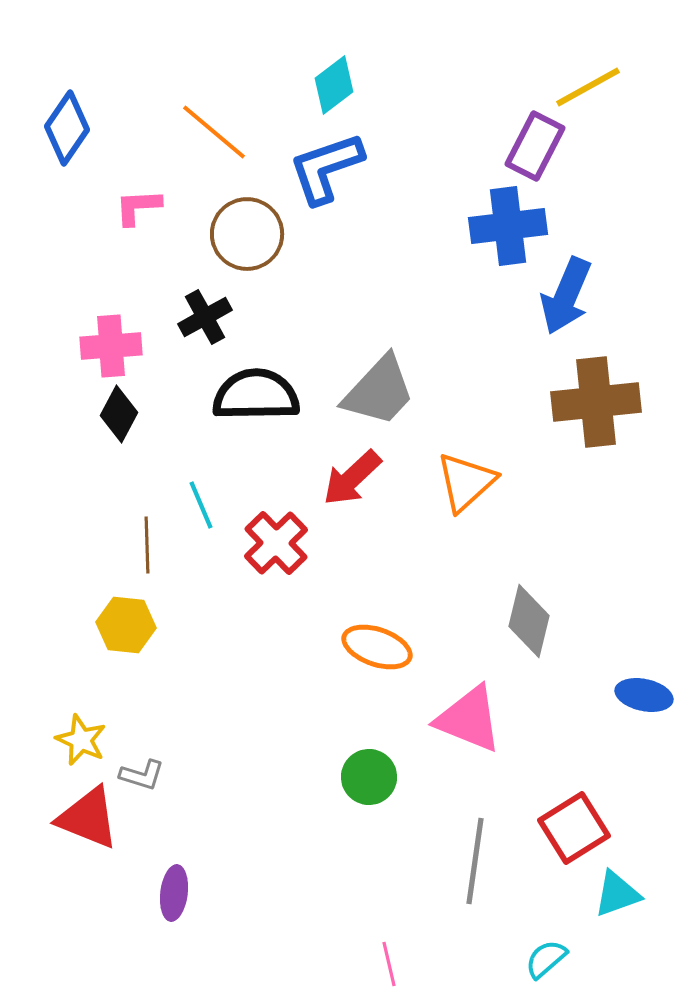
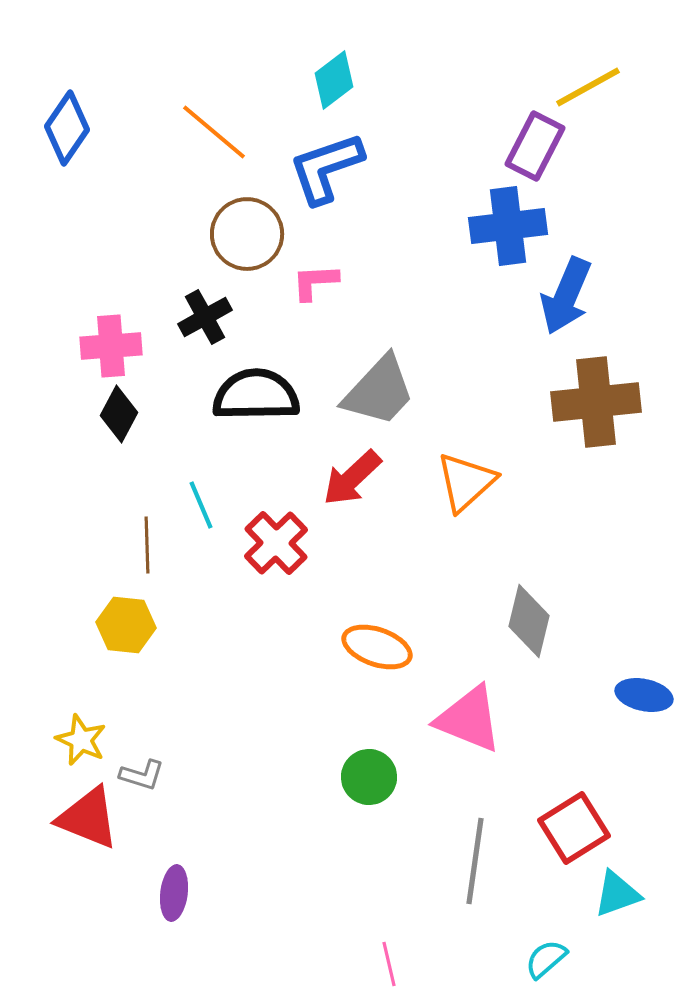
cyan diamond: moved 5 px up
pink L-shape: moved 177 px right, 75 px down
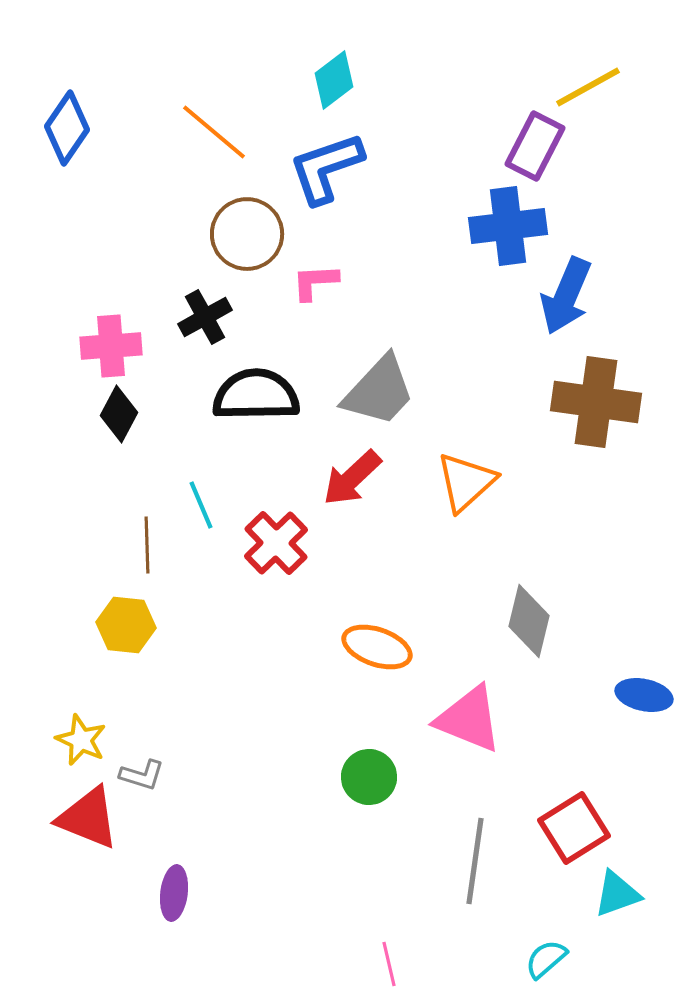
brown cross: rotated 14 degrees clockwise
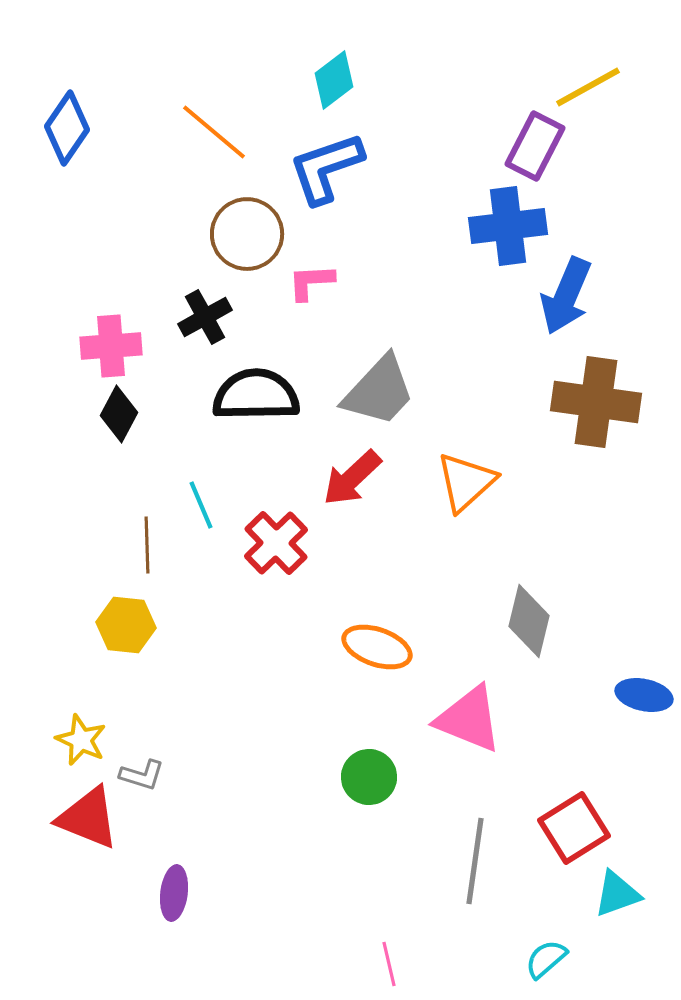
pink L-shape: moved 4 px left
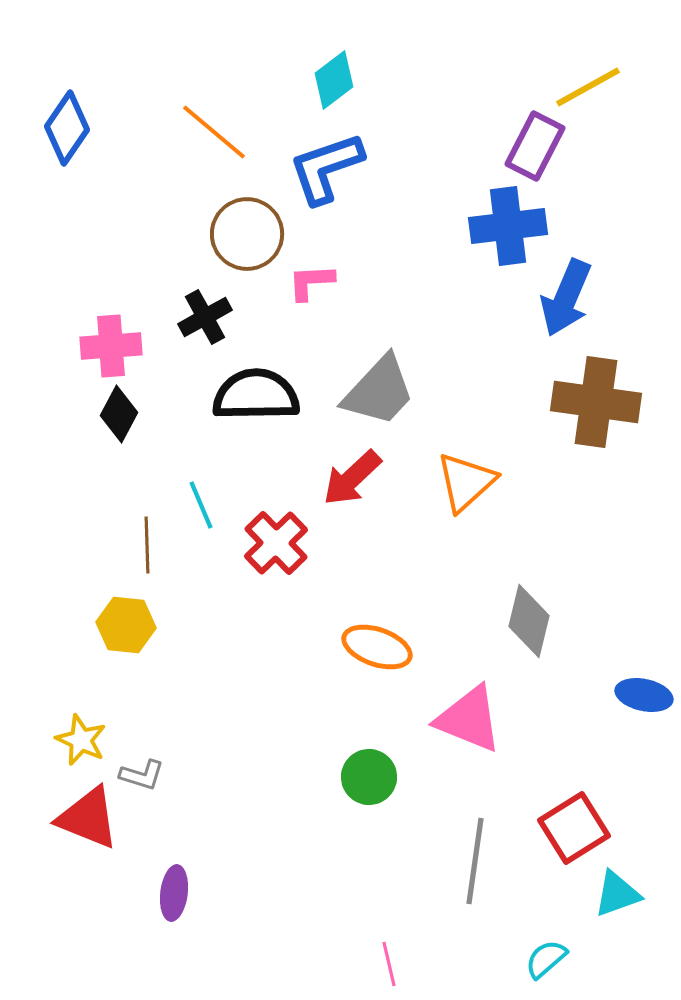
blue arrow: moved 2 px down
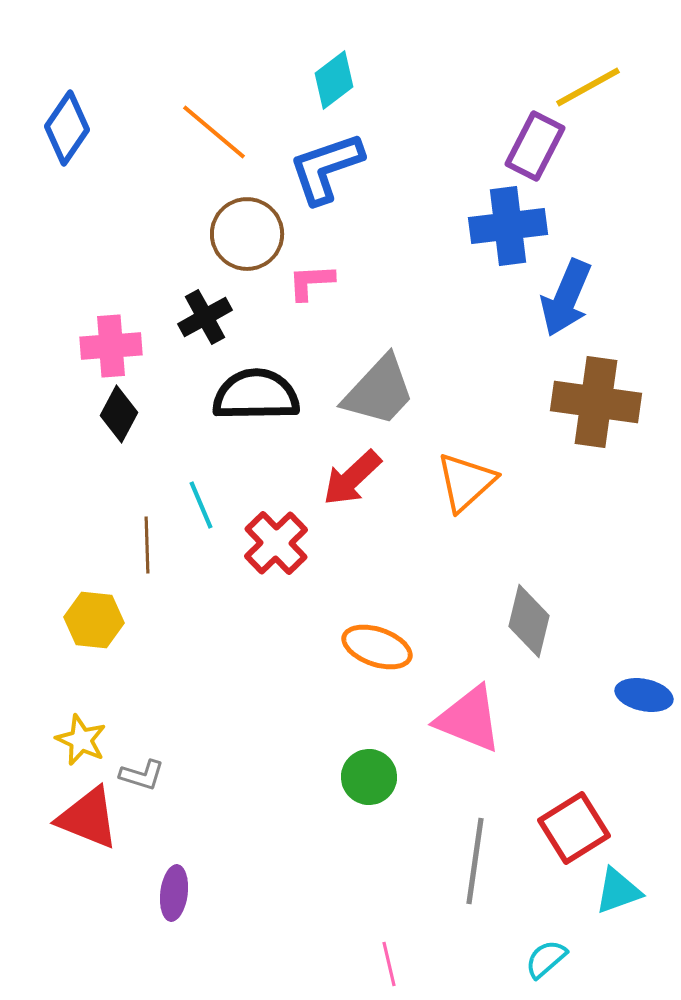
yellow hexagon: moved 32 px left, 5 px up
cyan triangle: moved 1 px right, 3 px up
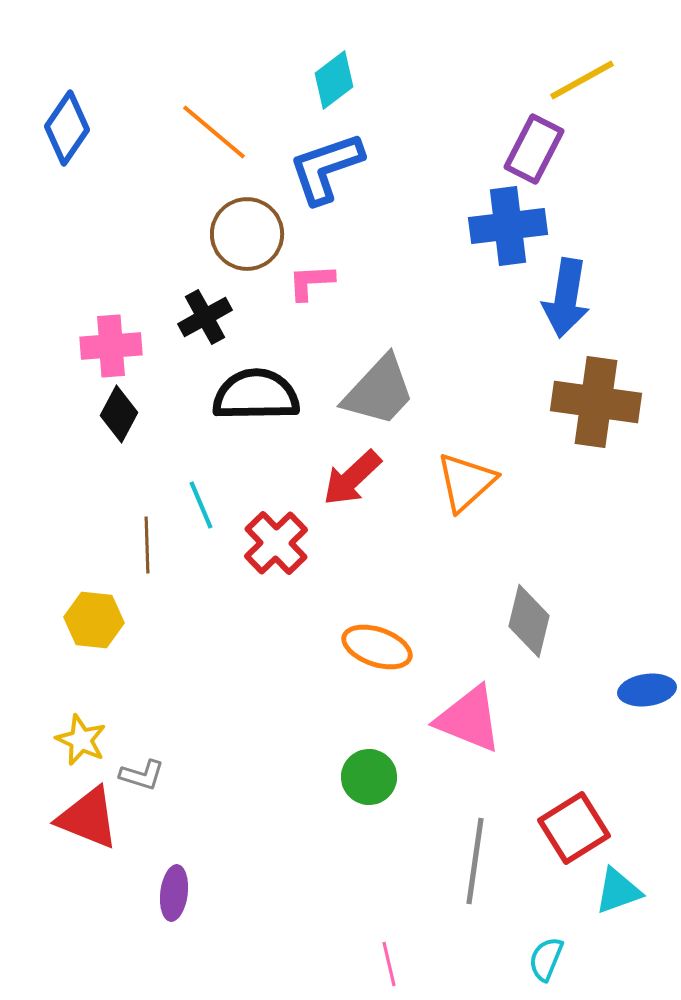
yellow line: moved 6 px left, 7 px up
purple rectangle: moved 1 px left, 3 px down
blue arrow: rotated 14 degrees counterclockwise
blue ellipse: moved 3 px right, 5 px up; rotated 20 degrees counterclockwise
cyan semicircle: rotated 27 degrees counterclockwise
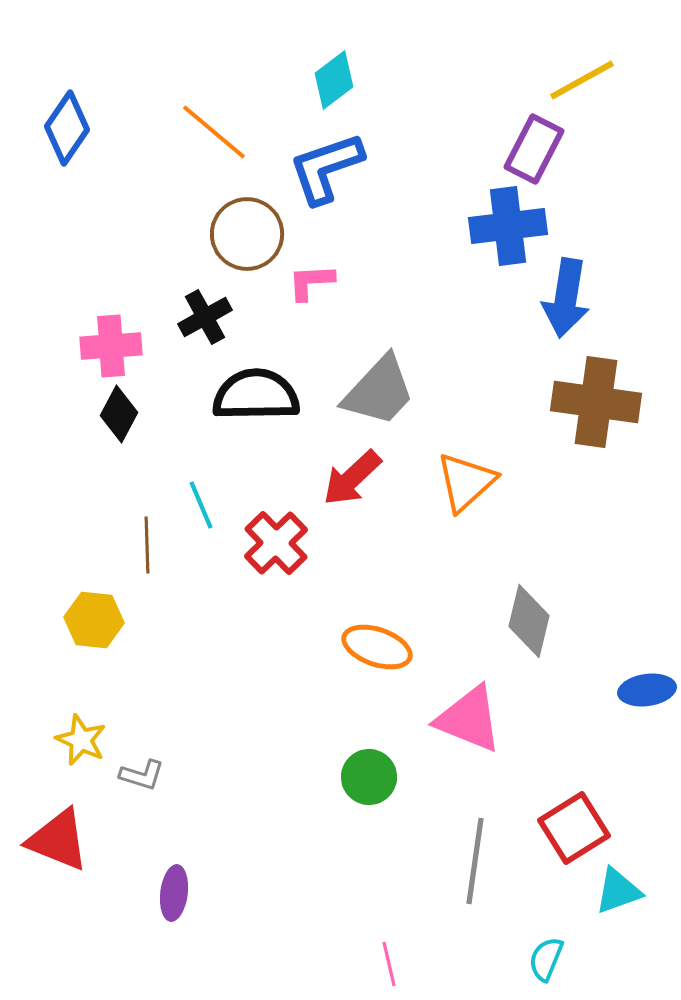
red triangle: moved 30 px left, 22 px down
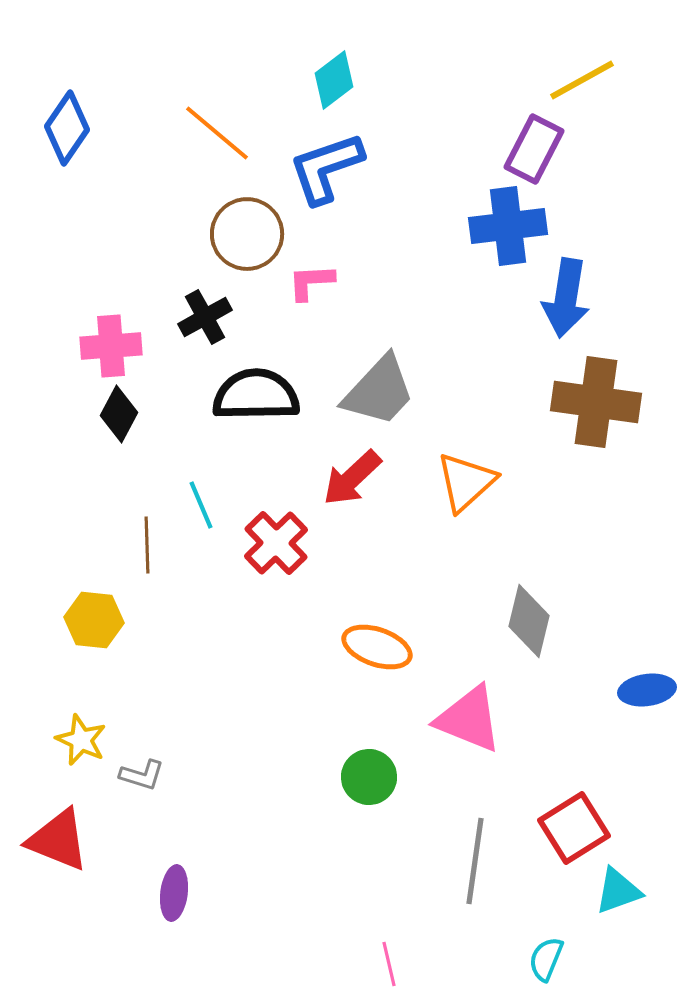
orange line: moved 3 px right, 1 px down
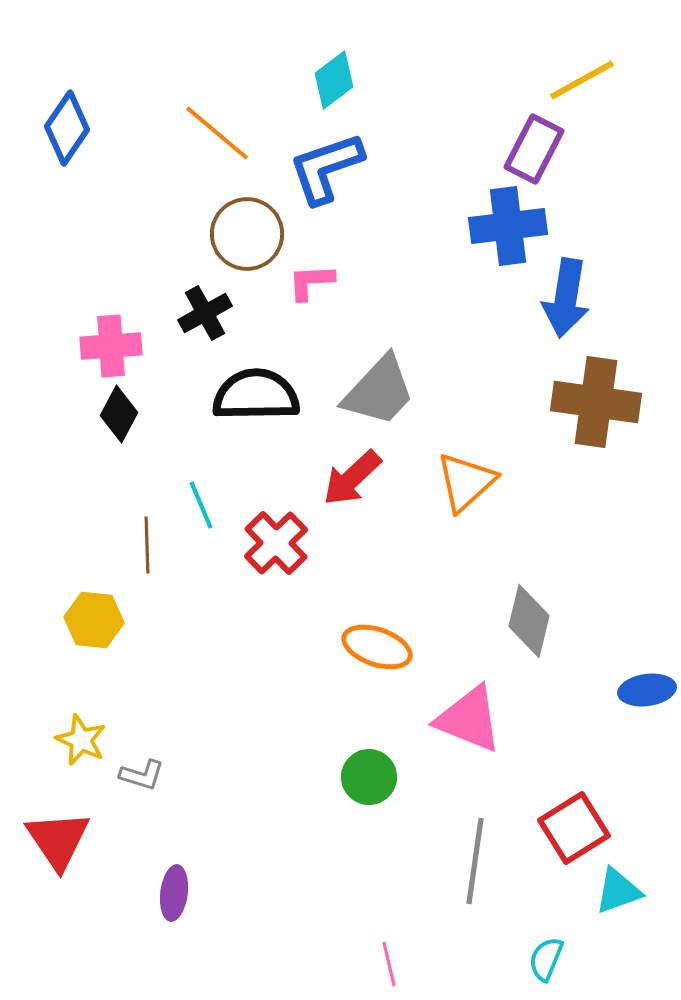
black cross: moved 4 px up
red triangle: rotated 34 degrees clockwise
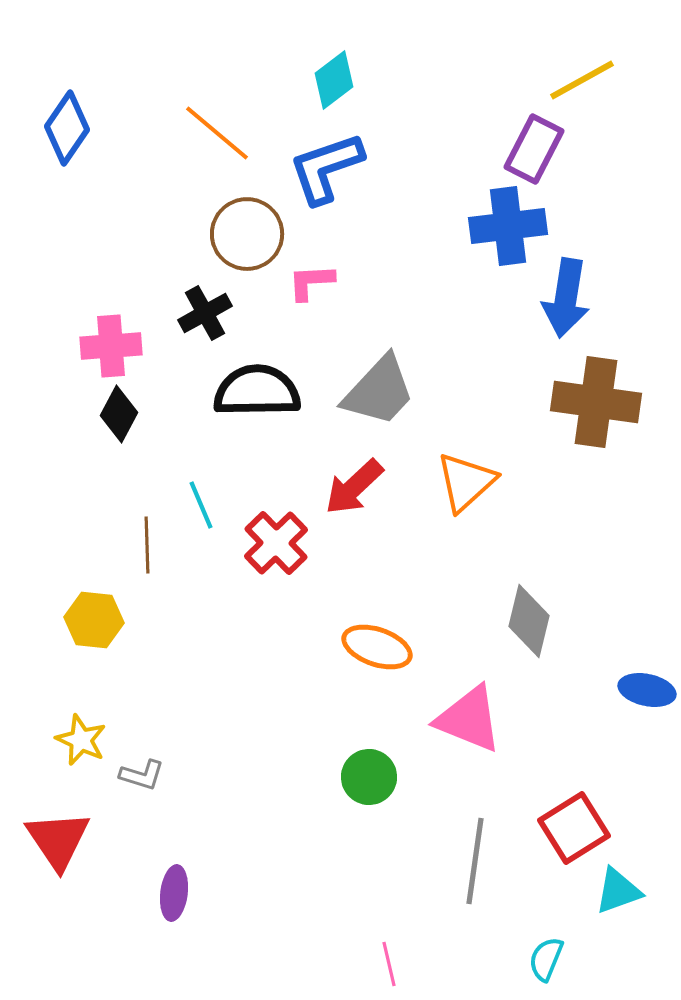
black semicircle: moved 1 px right, 4 px up
red arrow: moved 2 px right, 9 px down
blue ellipse: rotated 20 degrees clockwise
